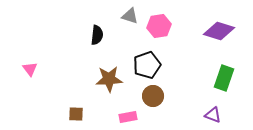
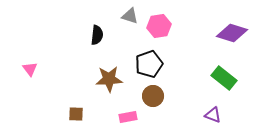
purple diamond: moved 13 px right, 2 px down
black pentagon: moved 2 px right, 1 px up
green rectangle: rotated 70 degrees counterclockwise
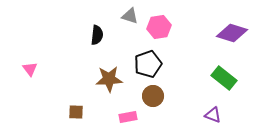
pink hexagon: moved 1 px down
black pentagon: moved 1 px left
brown square: moved 2 px up
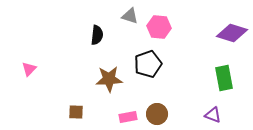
pink hexagon: rotated 15 degrees clockwise
pink triangle: moved 1 px left; rotated 21 degrees clockwise
green rectangle: rotated 40 degrees clockwise
brown circle: moved 4 px right, 18 px down
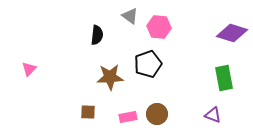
gray triangle: rotated 18 degrees clockwise
brown star: moved 1 px right, 2 px up
brown square: moved 12 px right
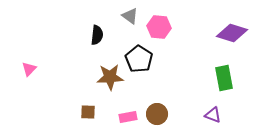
black pentagon: moved 9 px left, 5 px up; rotated 20 degrees counterclockwise
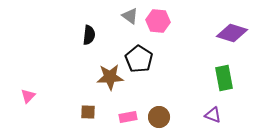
pink hexagon: moved 1 px left, 6 px up
black semicircle: moved 8 px left
pink triangle: moved 1 px left, 27 px down
brown circle: moved 2 px right, 3 px down
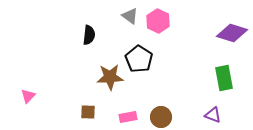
pink hexagon: rotated 20 degrees clockwise
brown circle: moved 2 px right
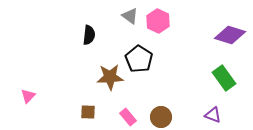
purple diamond: moved 2 px left, 2 px down
green rectangle: rotated 25 degrees counterclockwise
pink rectangle: rotated 60 degrees clockwise
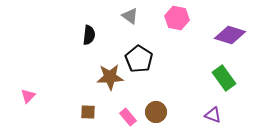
pink hexagon: moved 19 px right, 3 px up; rotated 15 degrees counterclockwise
brown circle: moved 5 px left, 5 px up
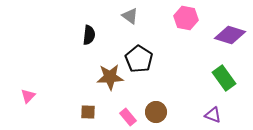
pink hexagon: moved 9 px right
